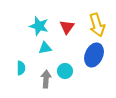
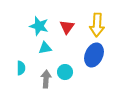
yellow arrow: rotated 20 degrees clockwise
cyan circle: moved 1 px down
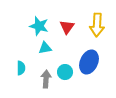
blue ellipse: moved 5 px left, 7 px down
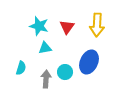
cyan semicircle: rotated 16 degrees clockwise
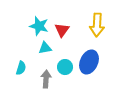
red triangle: moved 5 px left, 3 px down
cyan circle: moved 5 px up
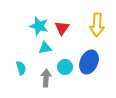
red triangle: moved 2 px up
cyan semicircle: rotated 32 degrees counterclockwise
gray arrow: moved 1 px up
